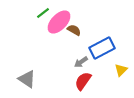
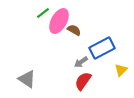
pink ellipse: moved 1 px up; rotated 15 degrees counterclockwise
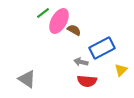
gray arrow: rotated 48 degrees clockwise
red semicircle: moved 4 px right; rotated 120 degrees counterclockwise
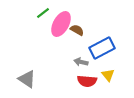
pink ellipse: moved 2 px right, 3 px down
brown semicircle: moved 3 px right
yellow triangle: moved 13 px left, 5 px down; rotated 24 degrees counterclockwise
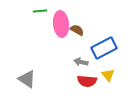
green line: moved 3 px left, 2 px up; rotated 32 degrees clockwise
pink ellipse: rotated 35 degrees counterclockwise
blue rectangle: moved 2 px right
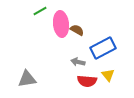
green line: rotated 24 degrees counterclockwise
blue rectangle: moved 1 px left
gray arrow: moved 3 px left
gray triangle: rotated 42 degrees counterclockwise
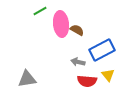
blue rectangle: moved 1 px left, 2 px down
